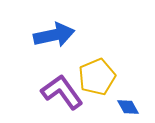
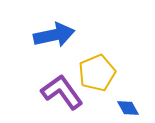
yellow pentagon: moved 4 px up
blue diamond: moved 1 px down
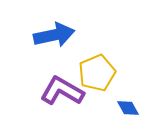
purple L-shape: moved 1 px up; rotated 24 degrees counterclockwise
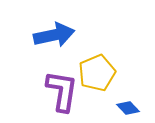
purple L-shape: rotated 69 degrees clockwise
blue diamond: rotated 15 degrees counterclockwise
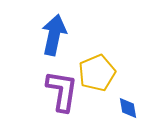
blue arrow: rotated 66 degrees counterclockwise
blue diamond: rotated 35 degrees clockwise
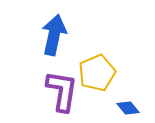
blue diamond: rotated 30 degrees counterclockwise
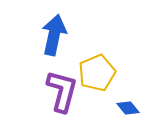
purple L-shape: rotated 6 degrees clockwise
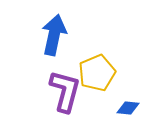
purple L-shape: moved 3 px right
blue diamond: rotated 45 degrees counterclockwise
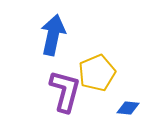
blue arrow: moved 1 px left
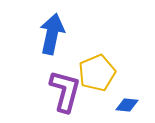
blue arrow: moved 1 px left, 1 px up
blue diamond: moved 1 px left, 3 px up
